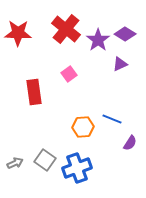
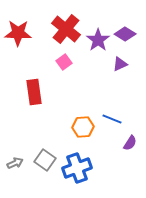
pink square: moved 5 px left, 12 px up
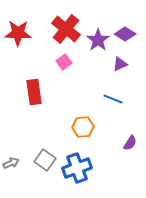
blue line: moved 1 px right, 20 px up
gray arrow: moved 4 px left
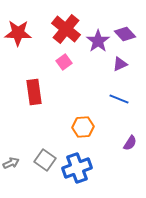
purple diamond: rotated 15 degrees clockwise
purple star: moved 1 px down
blue line: moved 6 px right
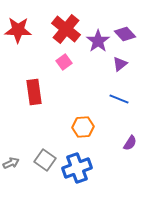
red star: moved 3 px up
purple triangle: rotated 14 degrees counterclockwise
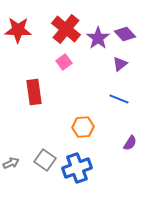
purple star: moved 3 px up
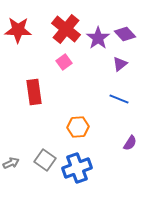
orange hexagon: moved 5 px left
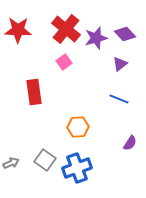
purple star: moved 2 px left; rotated 20 degrees clockwise
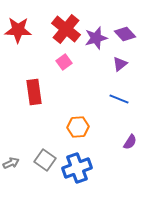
purple semicircle: moved 1 px up
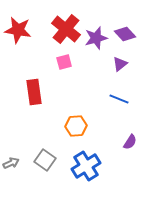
red star: rotated 8 degrees clockwise
pink square: rotated 21 degrees clockwise
orange hexagon: moved 2 px left, 1 px up
blue cross: moved 9 px right, 2 px up; rotated 12 degrees counterclockwise
